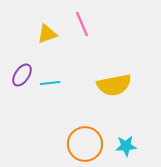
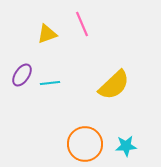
yellow semicircle: rotated 32 degrees counterclockwise
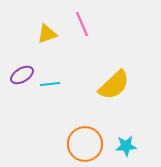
purple ellipse: rotated 25 degrees clockwise
cyan line: moved 1 px down
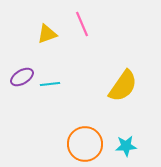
purple ellipse: moved 2 px down
yellow semicircle: moved 9 px right, 1 px down; rotated 12 degrees counterclockwise
